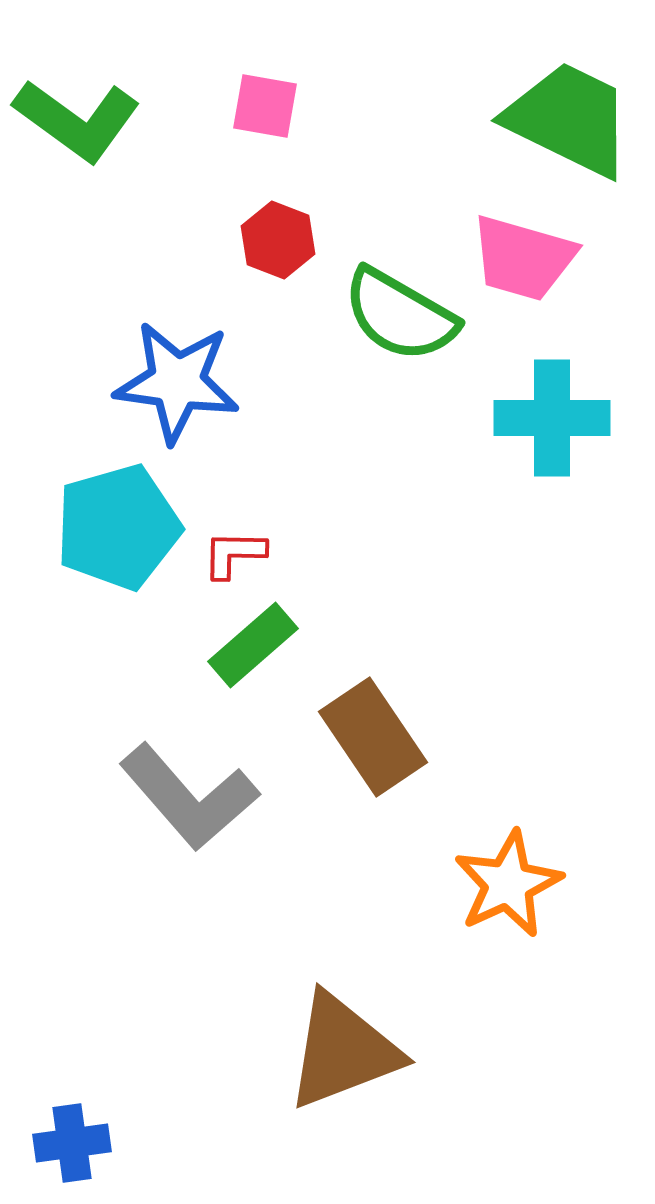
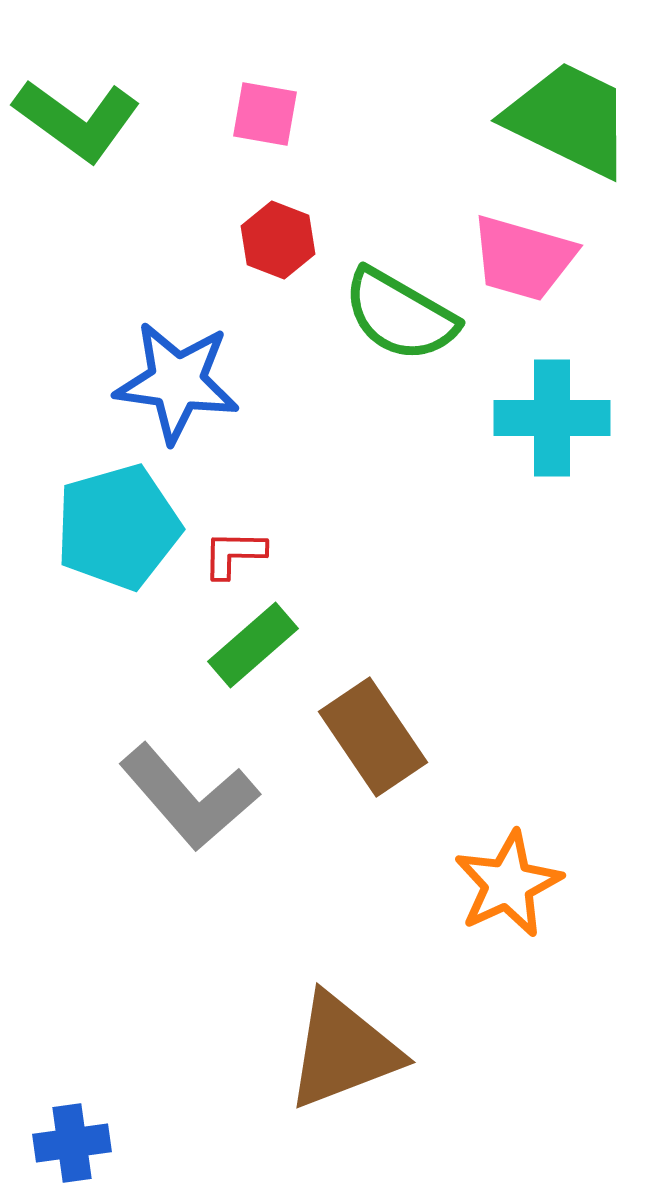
pink square: moved 8 px down
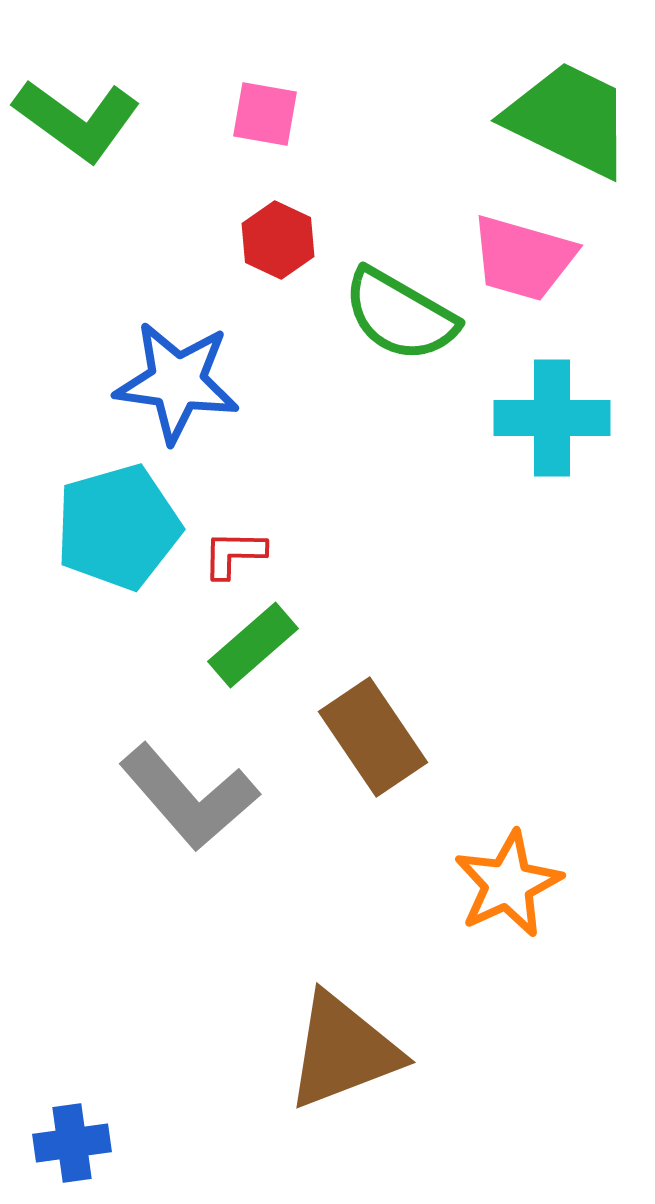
red hexagon: rotated 4 degrees clockwise
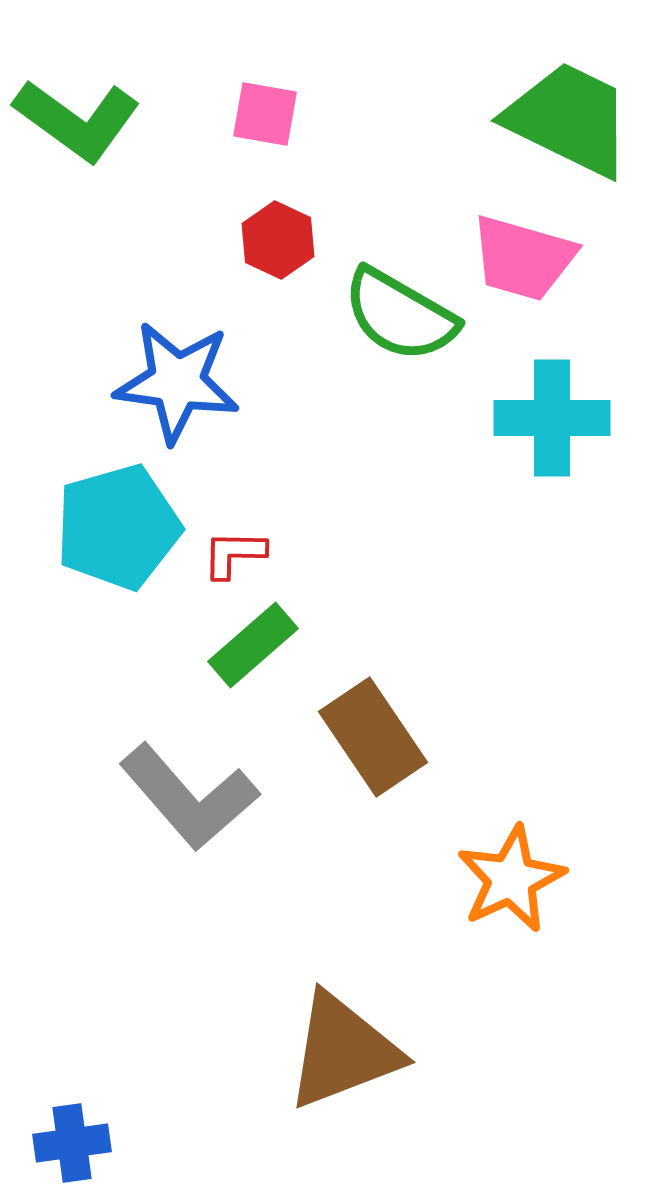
orange star: moved 3 px right, 5 px up
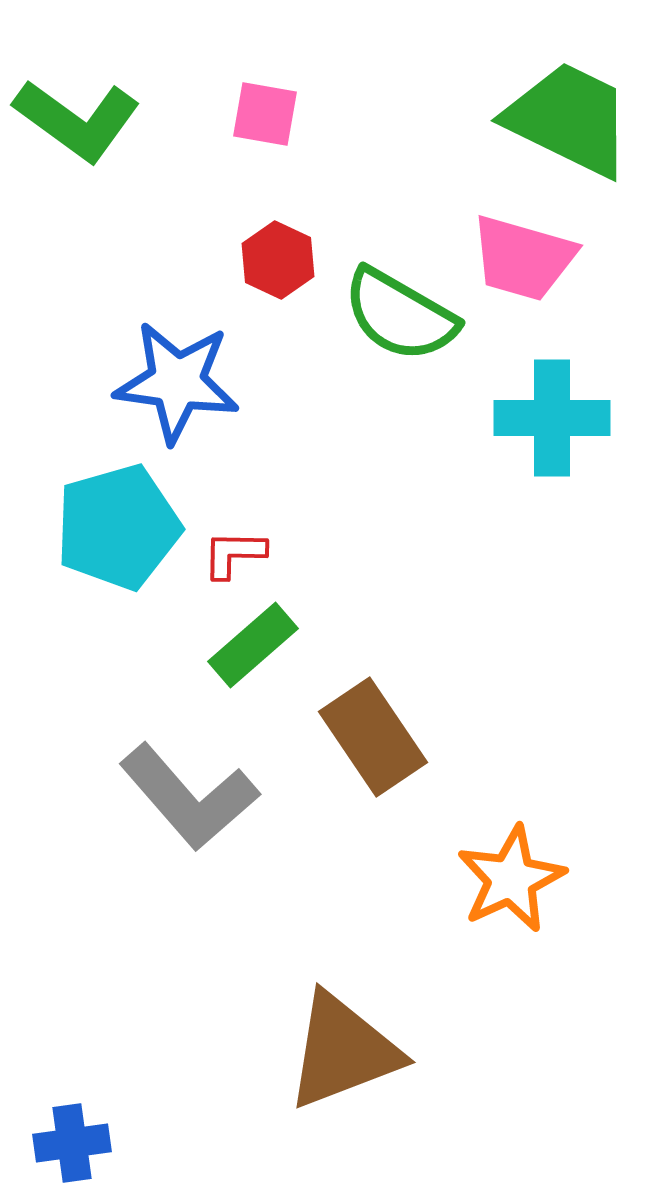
red hexagon: moved 20 px down
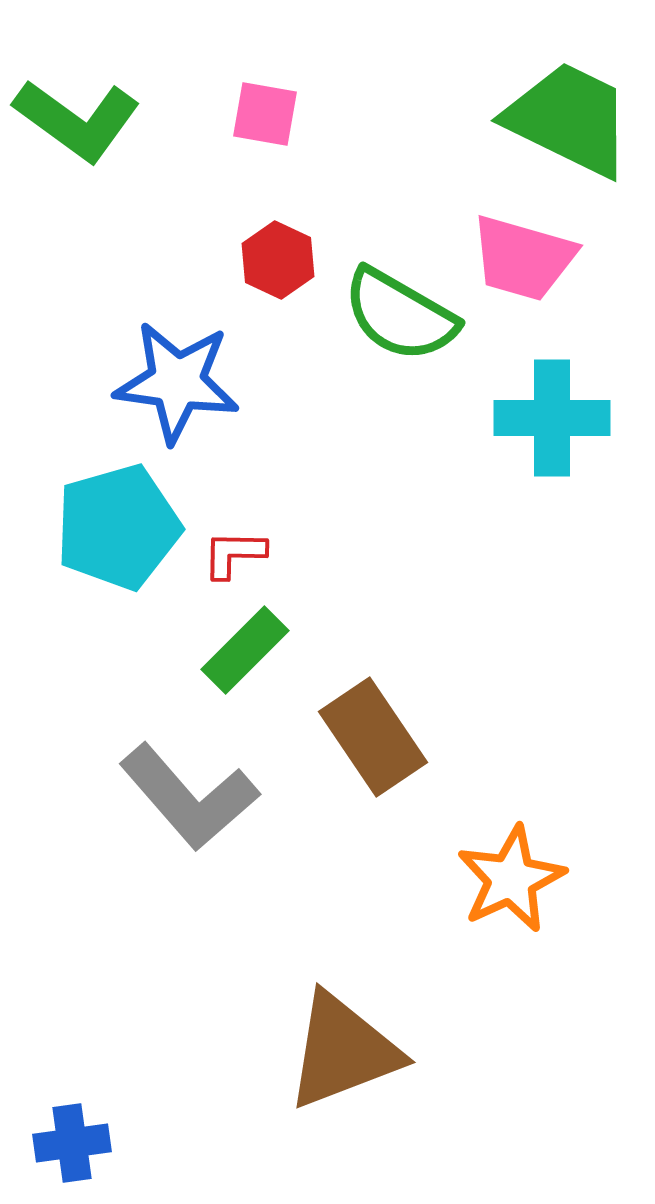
green rectangle: moved 8 px left, 5 px down; rotated 4 degrees counterclockwise
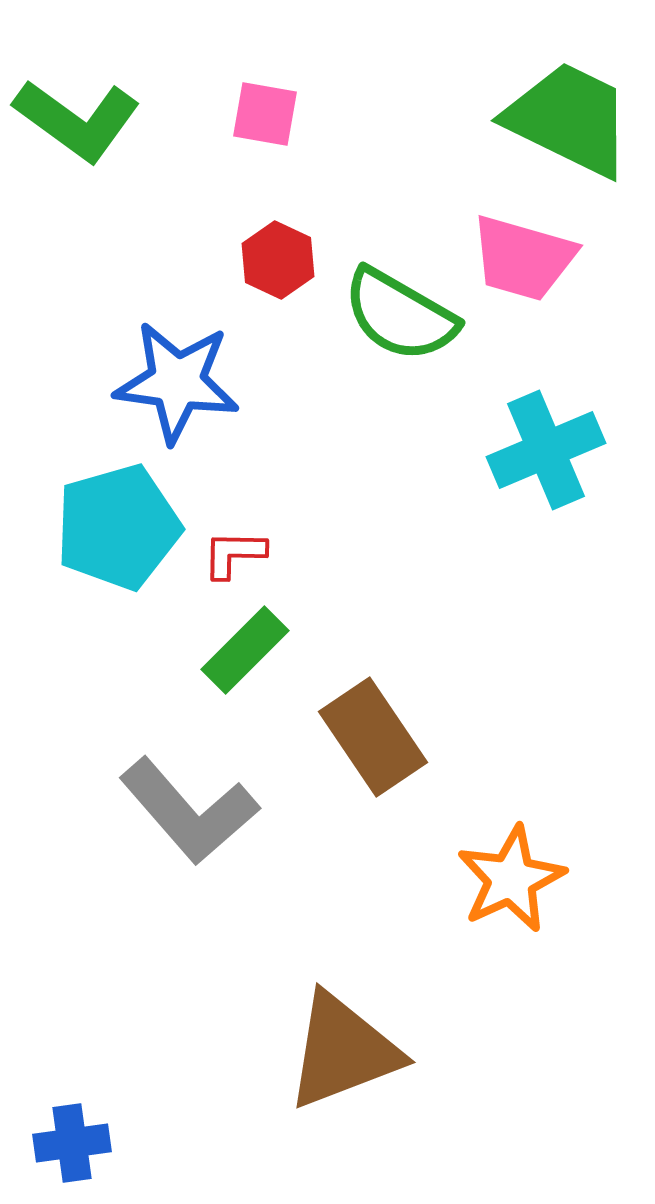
cyan cross: moved 6 px left, 32 px down; rotated 23 degrees counterclockwise
gray L-shape: moved 14 px down
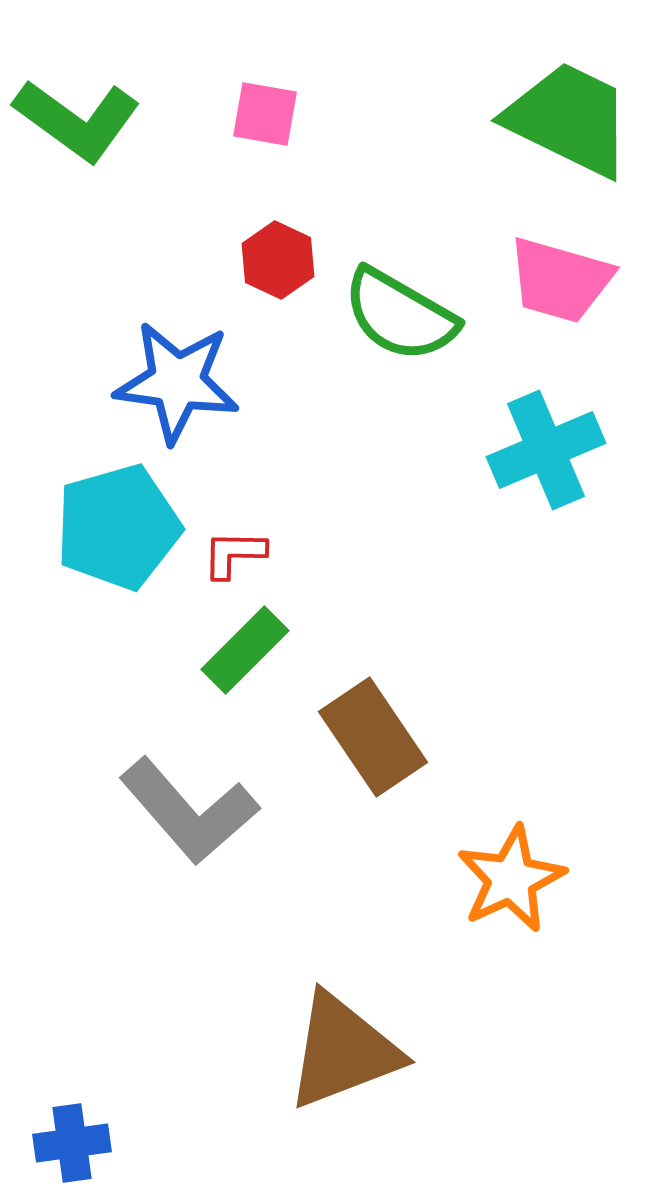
pink trapezoid: moved 37 px right, 22 px down
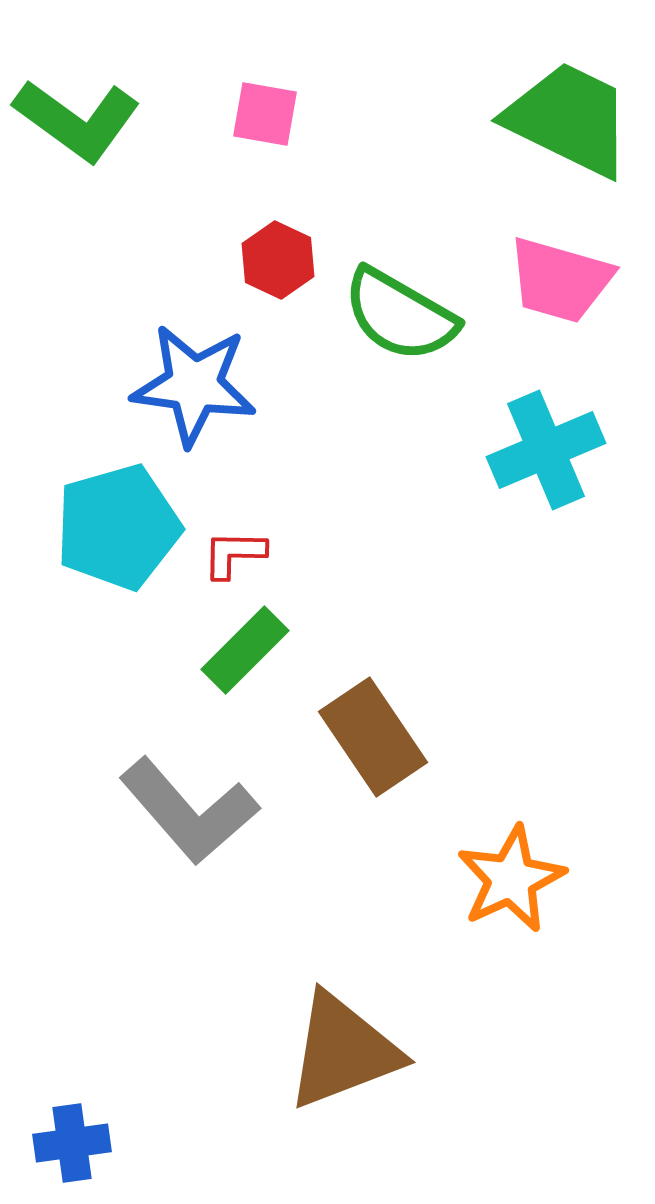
blue star: moved 17 px right, 3 px down
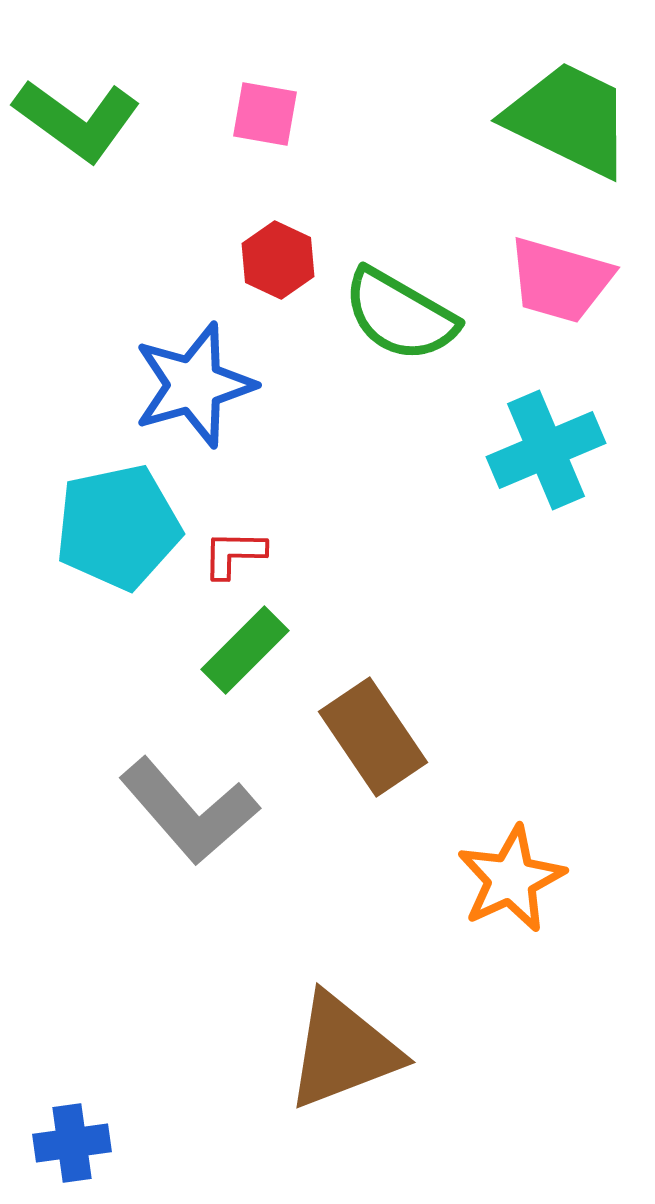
blue star: rotated 24 degrees counterclockwise
cyan pentagon: rotated 4 degrees clockwise
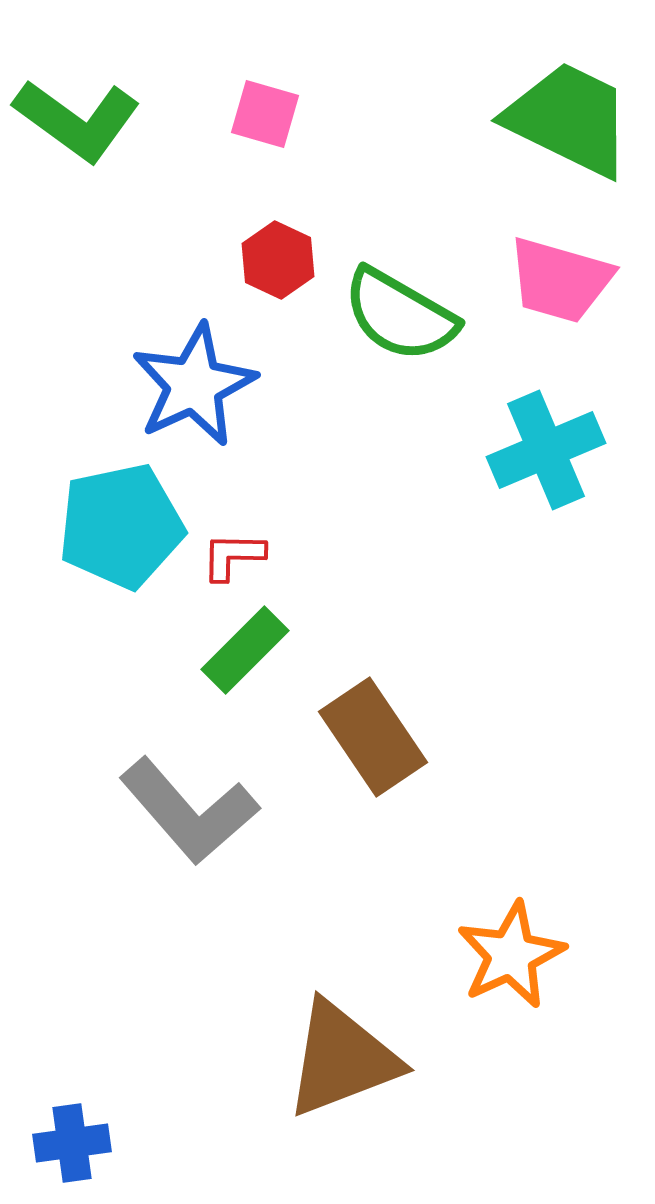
pink square: rotated 6 degrees clockwise
blue star: rotated 9 degrees counterclockwise
cyan pentagon: moved 3 px right, 1 px up
red L-shape: moved 1 px left, 2 px down
orange star: moved 76 px down
brown triangle: moved 1 px left, 8 px down
